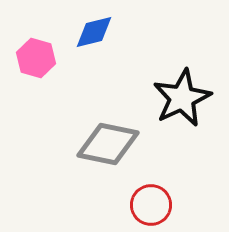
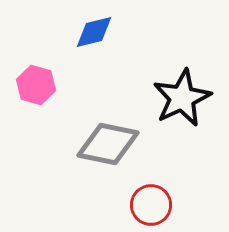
pink hexagon: moved 27 px down
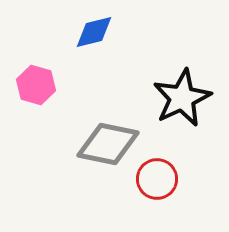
red circle: moved 6 px right, 26 px up
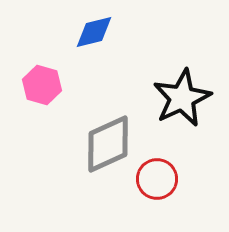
pink hexagon: moved 6 px right
gray diamond: rotated 36 degrees counterclockwise
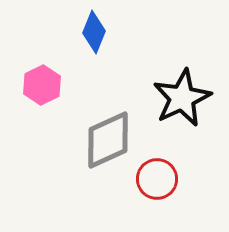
blue diamond: rotated 54 degrees counterclockwise
pink hexagon: rotated 18 degrees clockwise
gray diamond: moved 4 px up
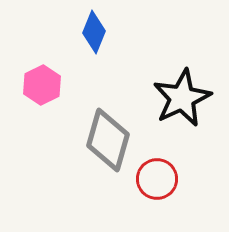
gray diamond: rotated 50 degrees counterclockwise
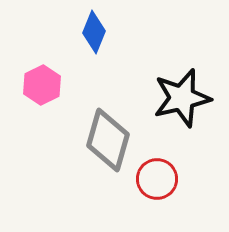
black star: rotated 12 degrees clockwise
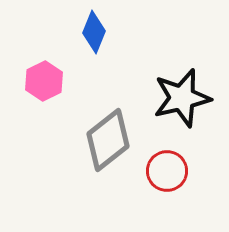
pink hexagon: moved 2 px right, 4 px up
gray diamond: rotated 36 degrees clockwise
red circle: moved 10 px right, 8 px up
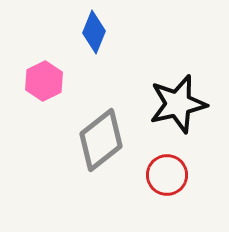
black star: moved 4 px left, 6 px down
gray diamond: moved 7 px left
red circle: moved 4 px down
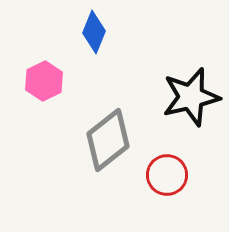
black star: moved 13 px right, 7 px up
gray diamond: moved 7 px right
